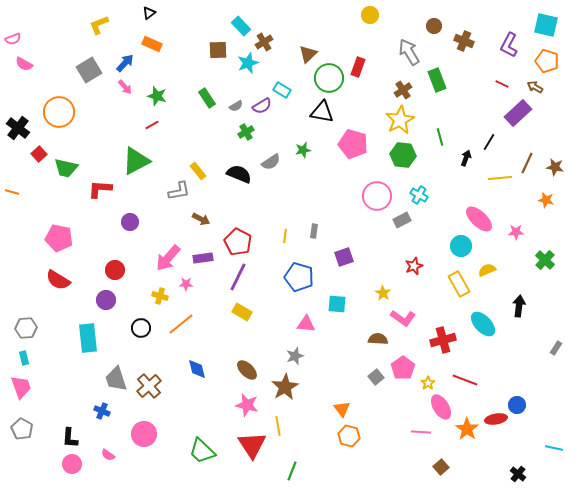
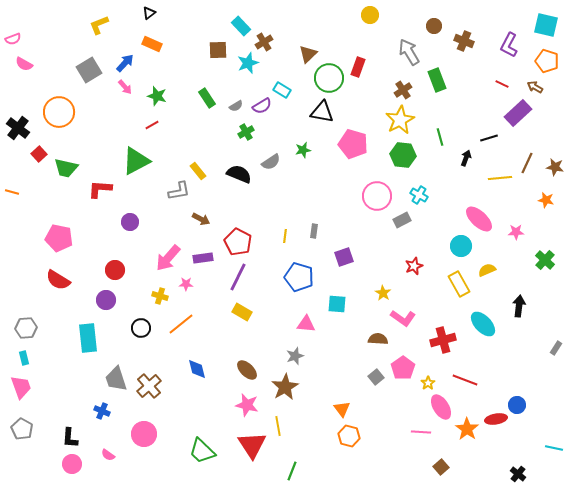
black line at (489, 142): moved 4 px up; rotated 42 degrees clockwise
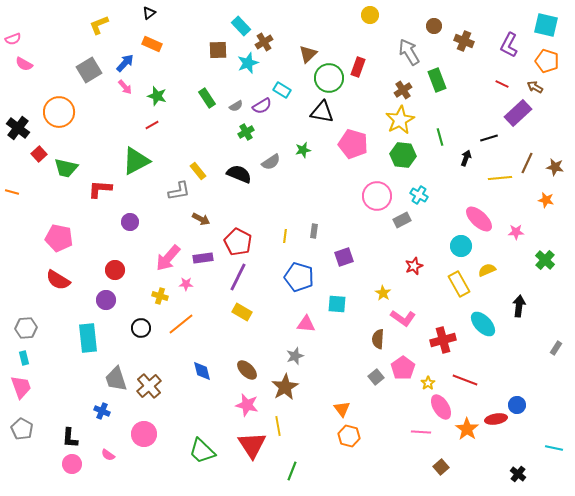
brown semicircle at (378, 339): rotated 90 degrees counterclockwise
blue diamond at (197, 369): moved 5 px right, 2 px down
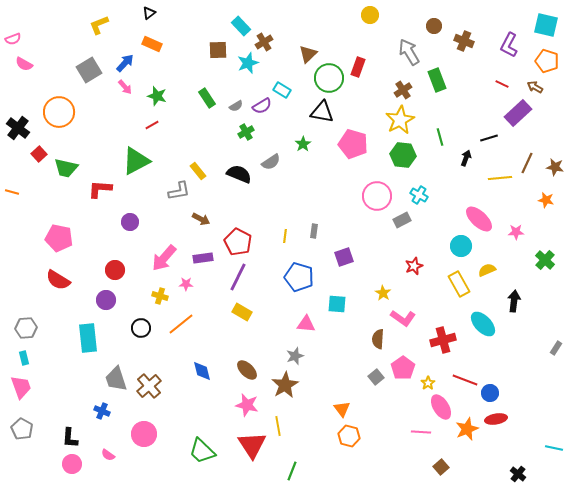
green star at (303, 150): moved 6 px up; rotated 21 degrees counterclockwise
pink arrow at (168, 258): moved 4 px left
black arrow at (519, 306): moved 5 px left, 5 px up
brown star at (285, 387): moved 2 px up
blue circle at (517, 405): moved 27 px left, 12 px up
orange star at (467, 429): rotated 15 degrees clockwise
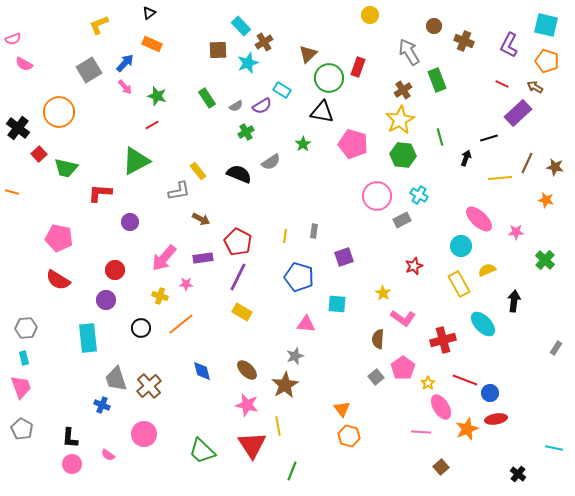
red L-shape at (100, 189): moved 4 px down
blue cross at (102, 411): moved 6 px up
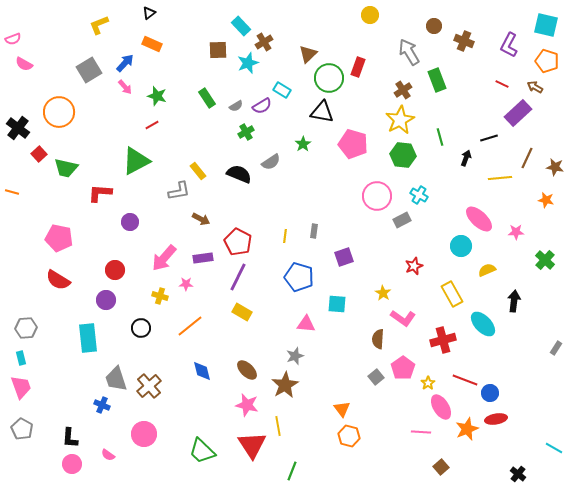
brown line at (527, 163): moved 5 px up
yellow rectangle at (459, 284): moved 7 px left, 10 px down
orange line at (181, 324): moved 9 px right, 2 px down
cyan rectangle at (24, 358): moved 3 px left
cyan line at (554, 448): rotated 18 degrees clockwise
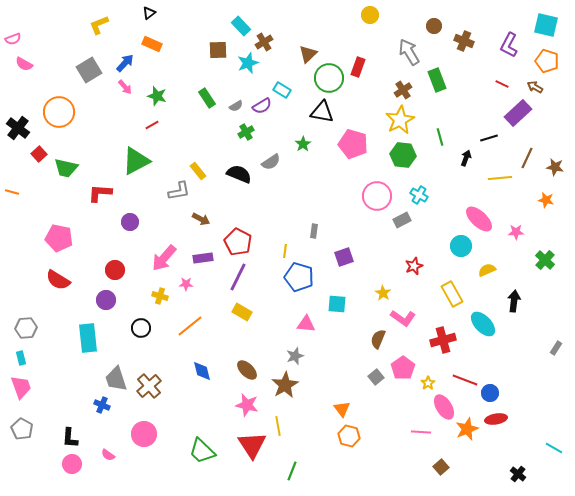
yellow line at (285, 236): moved 15 px down
brown semicircle at (378, 339): rotated 18 degrees clockwise
pink ellipse at (441, 407): moved 3 px right
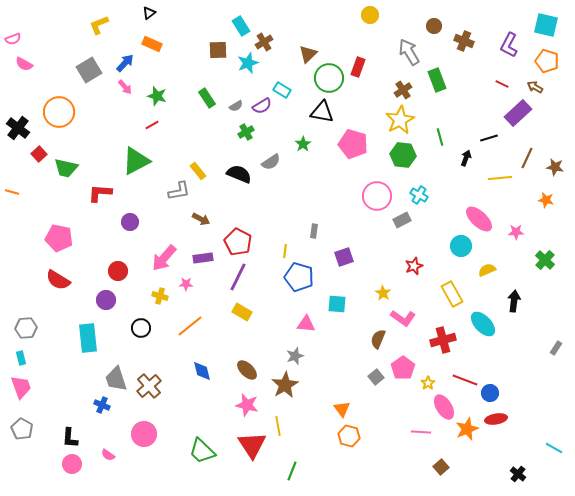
cyan rectangle at (241, 26): rotated 12 degrees clockwise
red circle at (115, 270): moved 3 px right, 1 px down
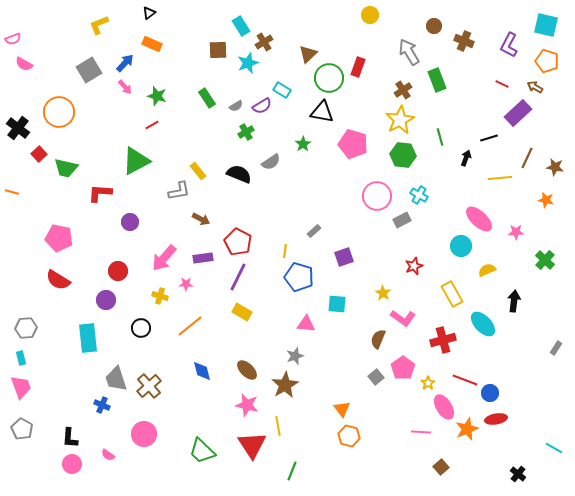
gray rectangle at (314, 231): rotated 40 degrees clockwise
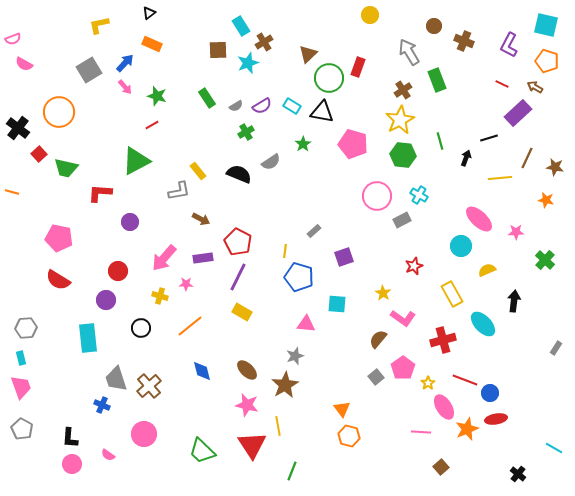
yellow L-shape at (99, 25): rotated 10 degrees clockwise
cyan rectangle at (282, 90): moved 10 px right, 16 px down
green line at (440, 137): moved 4 px down
brown semicircle at (378, 339): rotated 18 degrees clockwise
